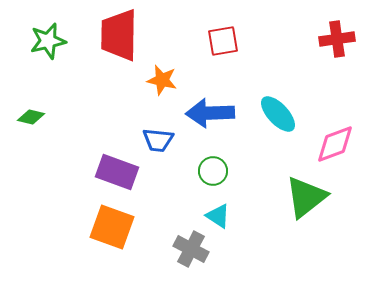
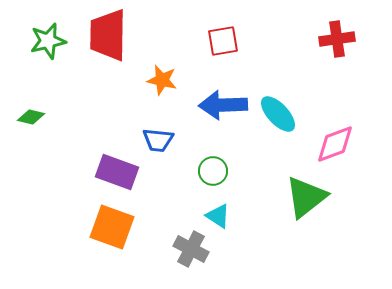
red trapezoid: moved 11 px left
blue arrow: moved 13 px right, 8 px up
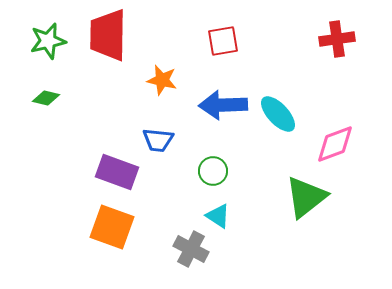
green diamond: moved 15 px right, 19 px up
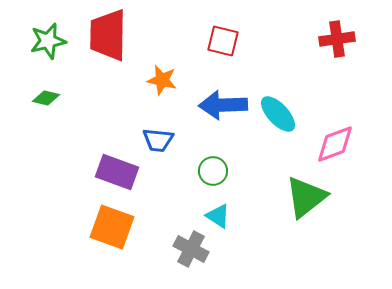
red square: rotated 24 degrees clockwise
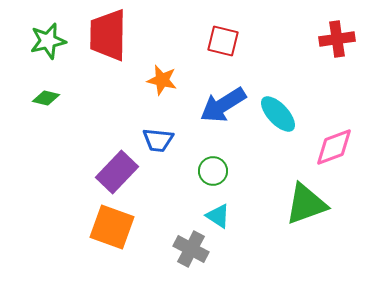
blue arrow: rotated 30 degrees counterclockwise
pink diamond: moved 1 px left, 3 px down
purple rectangle: rotated 66 degrees counterclockwise
green triangle: moved 7 px down; rotated 18 degrees clockwise
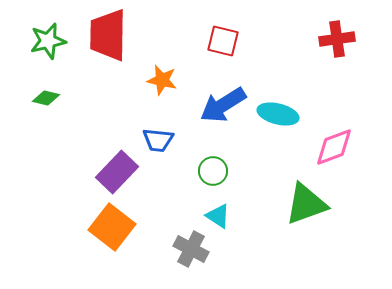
cyan ellipse: rotated 33 degrees counterclockwise
orange square: rotated 18 degrees clockwise
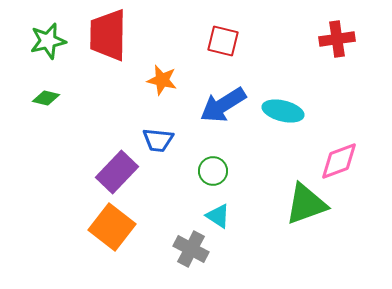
cyan ellipse: moved 5 px right, 3 px up
pink diamond: moved 5 px right, 14 px down
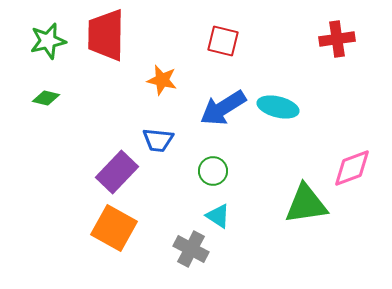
red trapezoid: moved 2 px left
blue arrow: moved 3 px down
cyan ellipse: moved 5 px left, 4 px up
pink diamond: moved 13 px right, 7 px down
green triangle: rotated 12 degrees clockwise
orange square: moved 2 px right, 1 px down; rotated 9 degrees counterclockwise
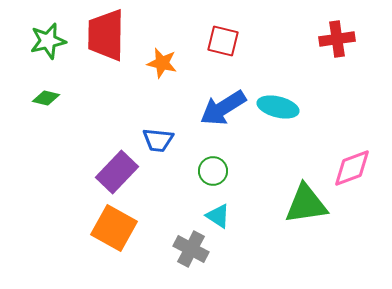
orange star: moved 17 px up
